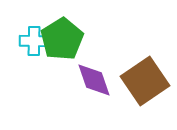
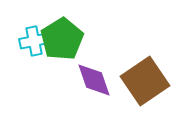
cyan cross: rotated 12 degrees counterclockwise
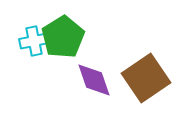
green pentagon: moved 1 px right, 2 px up
brown square: moved 1 px right, 3 px up
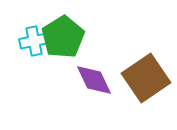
purple diamond: rotated 6 degrees counterclockwise
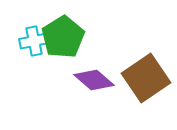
purple diamond: rotated 24 degrees counterclockwise
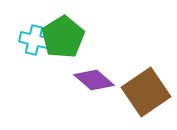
cyan cross: moved 1 px up; rotated 24 degrees clockwise
brown square: moved 14 px down
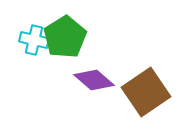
green pentagon: moved 2 px right
